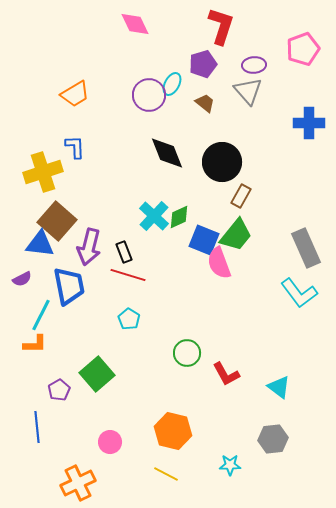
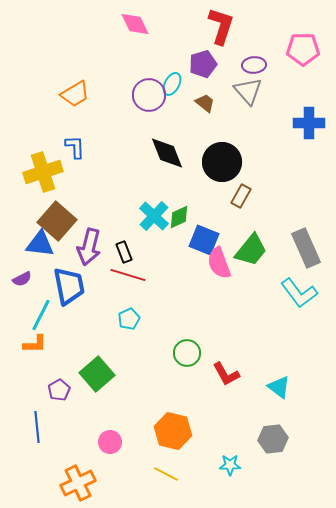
pink pentagon at (303, 49): rotated 20 degrees clockwise
green trapezoid at (236, 235): moved 15 px right, 15 px down
cyan pentagon at (129, 319): rotated 15 degrees clockwise
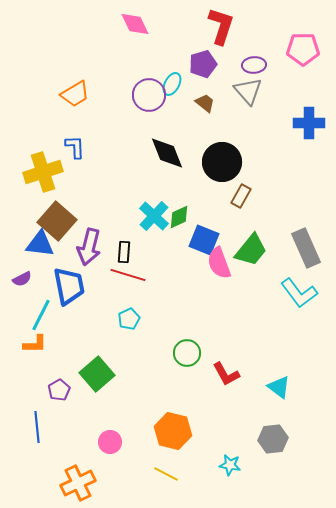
black rectangle at (124, 252): rotated 25 degrees clockwise
cyan star at (230, 465): rotated 10 degrees clockwise
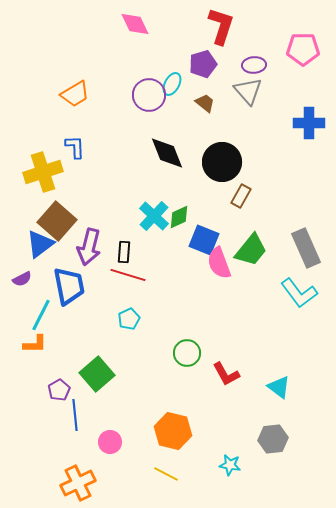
blue triangle at (40, 244): rotated 44 degrees counterclockwise
blue line at (37, 427): moved 38 px right, 12 px up
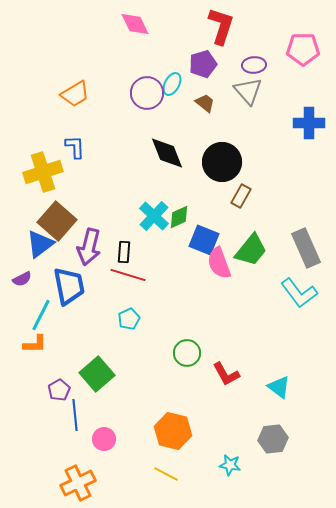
purple circle at (149, 95): moved 2 px left, 2 px up
pink circle at (110, 442): moved 6 px left, 3 px up
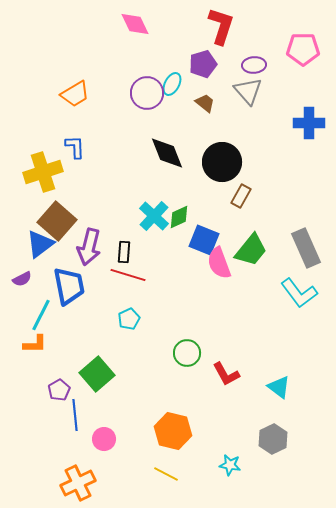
gray hexagon at (273, 439): rotated 20 degrees counterclockwise
